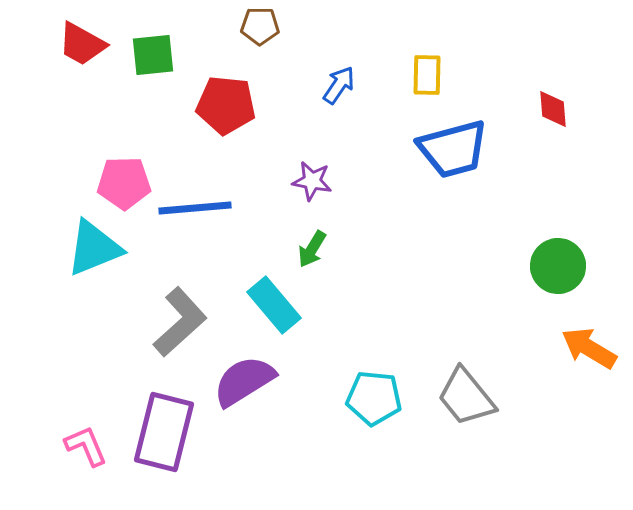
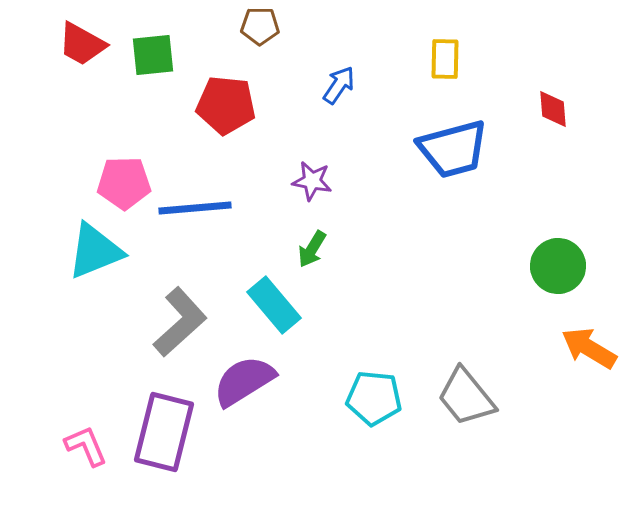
yellow rectangle: moved 18 px right, 16 px up
cyan triangle: moved 1 px right, 3 px down
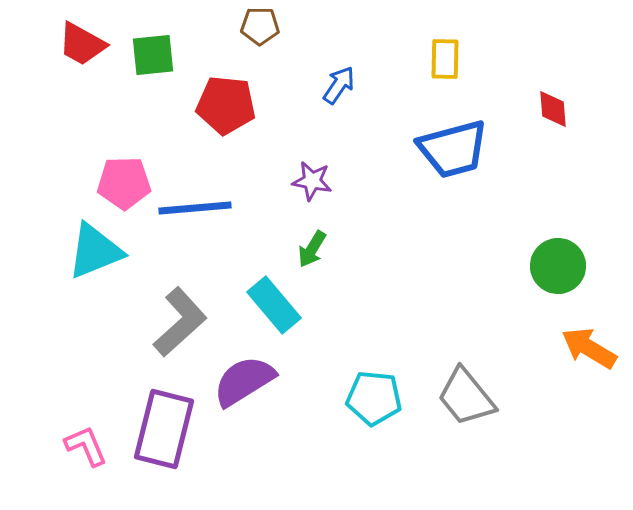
purple rectangle: moved 3 px up
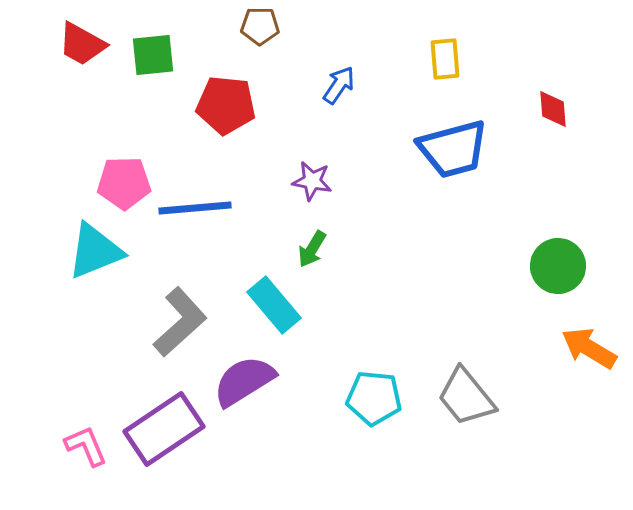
yellow rectangle: rotated 6 degrees counterclockwise
purple rectangle: rotated 42 degrees clockwise
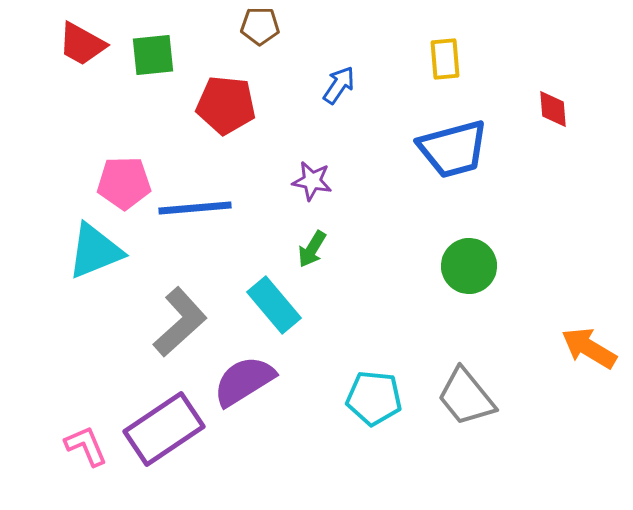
green circle: moved 89 px left
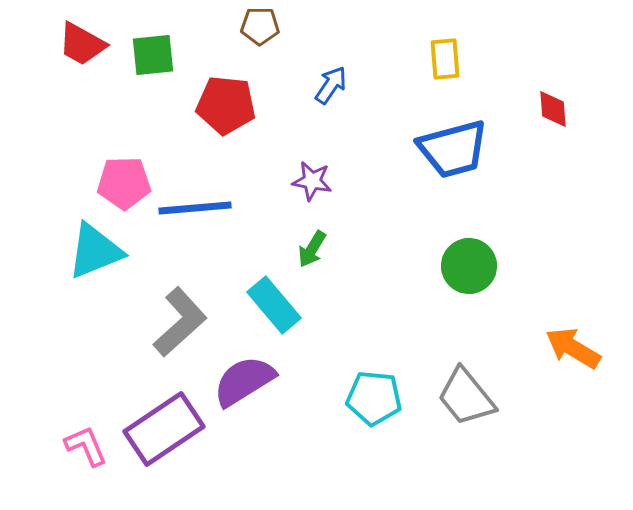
blue arrow: moved 8 px left
orange arrow: moved 16 px left
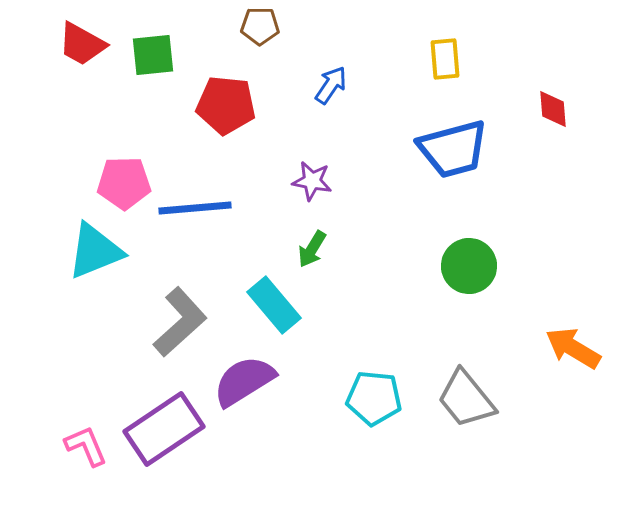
gray trapezoid: moved 2 px down
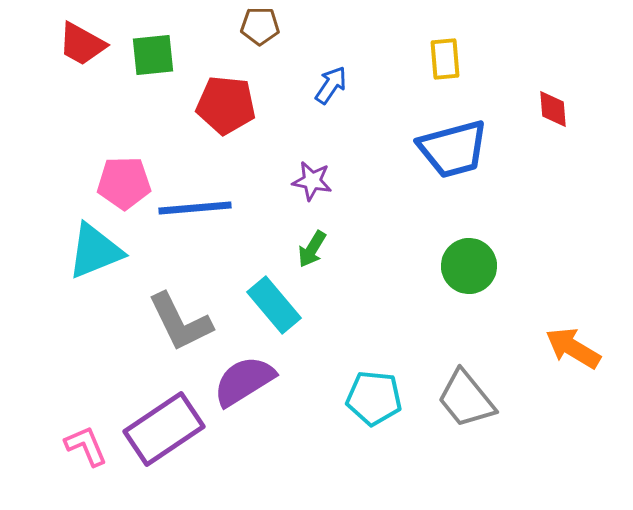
gray L-shape: rotated 106 degrees clockwise
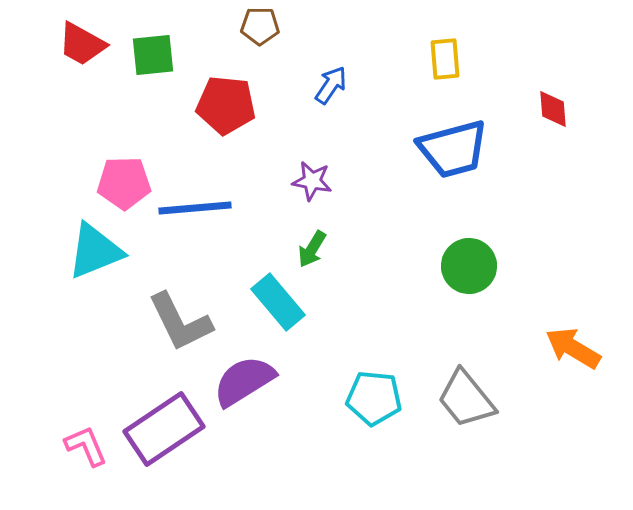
cyan rectangle: moved 4 px right, 3 px up
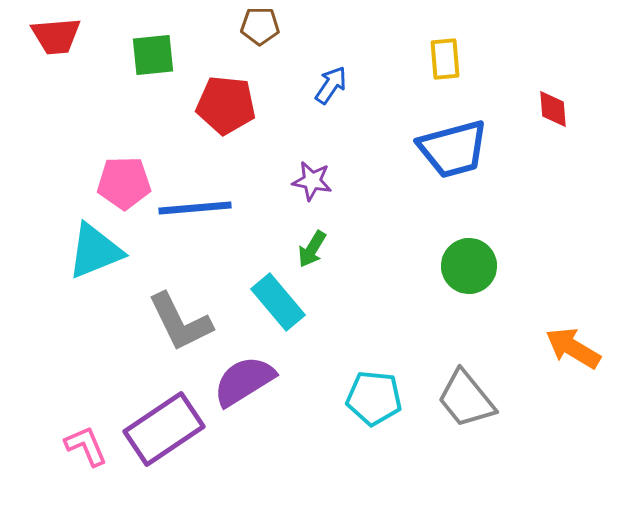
red trapezoid: moved 26 px left, 8 px up; rotated 34 degrees counterclockwise
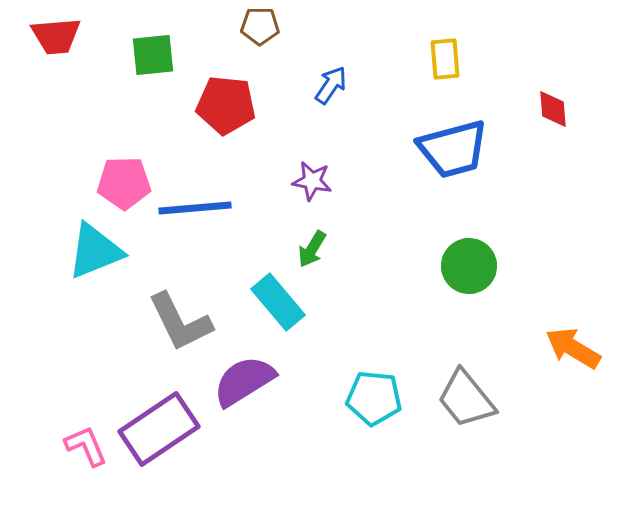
purple rectangle: moved 5 px left
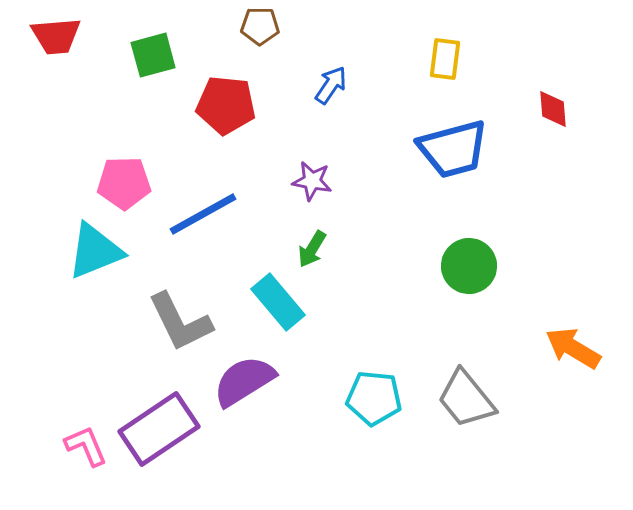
green square: rotated 9 degrees counterclockwise
yellow rectangle: rotated 12 degrees clockwise
blue line: moved 8 px right, 6 px down; rotated 24 degrees counterclockwise
